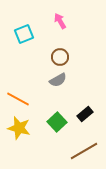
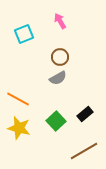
gray semicircle: moved 2 px up
green square: moved 1 px left, 1 px up
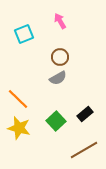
orange line: rotated 15 degrees clockwise
brown line: moved 1 px up
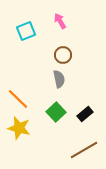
cyan square: moved 2 px right, 3 px up
brown circle: moved 3 px right, 2 px up
gray semicircle: moved 1 px right, 1 px down; rotated 72 degrees counterclockwise
green square: moved 9 px up
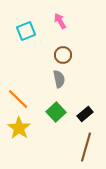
yellow star: rotated 20 degrees clockwise
brown line: moved 2 px right, 3 px up; rotated 44 degrees counterclockwise
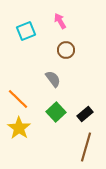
brown circle: moved 3 px right, 5 px up
gray semicircle: moved 6 px left; rotated 24 degrees counterclockwise
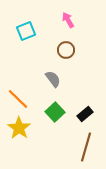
pink arrow: moved 8 px right, 1 px up
green square: moved 1 px left
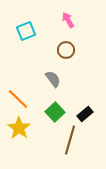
brown line: moved 16 px left, 7 px up
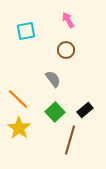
cyan square: rotated 12 degrees clockwise
black rectangle: moved 4 px up
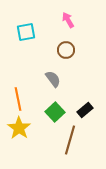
cyan square: moved 1 px down
orange line: rotated 35 degrees clockwise
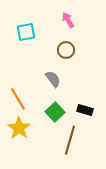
orange line: rotated 20 degrees counterclockwise
black rectangle: rotated 56 degrees clockwise
